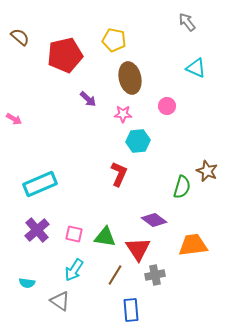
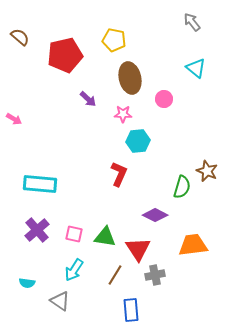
gray arrow: moved 5 px right
cyan triangle: rotated 15 degrees clockwise
pink circle: moved 3 px left, 7 px up
cyan rectangle: rotated 28 degrees clockwise
purple diamond: moved 1 px right, 5 px up; rotated 10 degrees counterclockwise
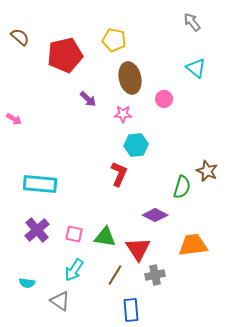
cyan hexagon: moved 2 px left, 4 px down
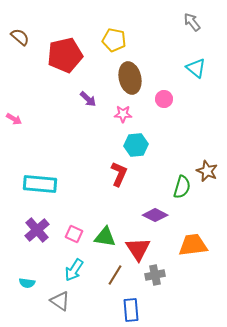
pink square: rotated 12 degrees clockwise
